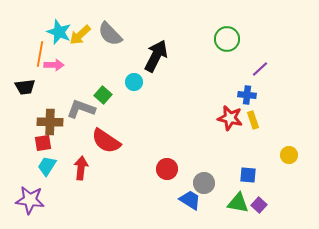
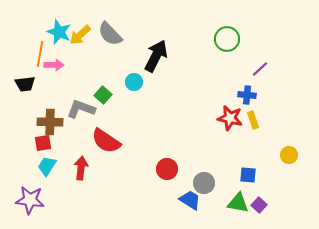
black trapezoid: moved 3 px up
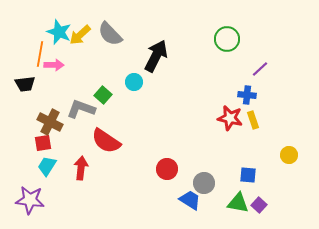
brown cross: rotated 25 degrees clockwise
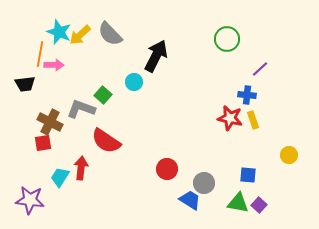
cyan trapezoid: moved 13 px right, 11 px down
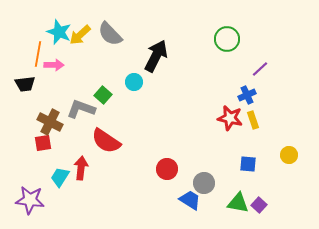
orange line: moved 2 px left
blue cross: rotated 30 degrees counterclockwise
blue square: moved 11 px up
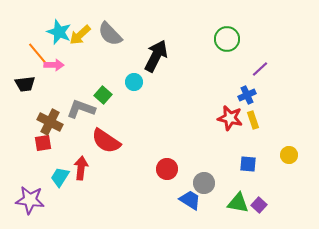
orange line: rotated 50 degrees counterclockwise
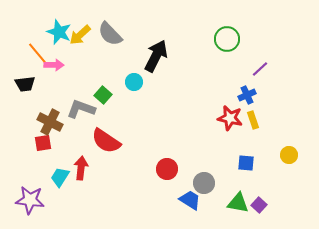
blue square: moved 2 px left, 1 px up
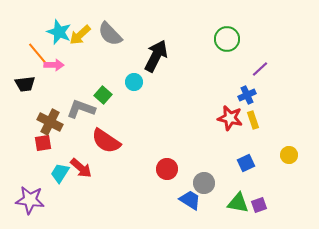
blue square: rotated 30 degrees counterclockwise
red arrow: rotated 125 degrees clockwise
cyan trapezoid: moved 4 px up
purple square: rotated 28 degrees clockwise
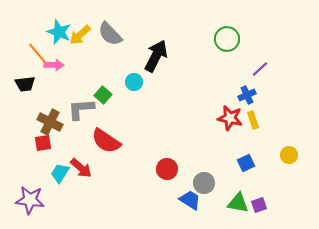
gray L-shape: rotated 24 degrees counterclockwise
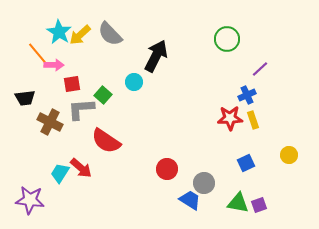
cyan star: rotated 10 degrees clockwise
black trapezoid: moved 14 px down
red star: rotated 15 degrees counterclockwise
red square: moved 29 px right, 59 px up
